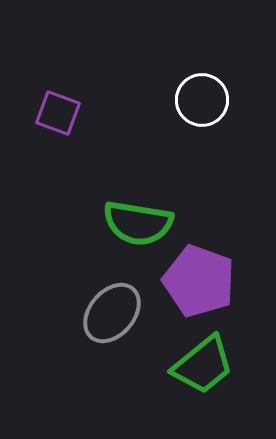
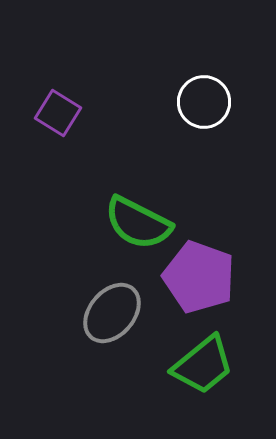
white circle: moved 2 px right, 2 px down
purple square: rotated 12 degrees clockwise
green semicircle: rotated 18 degrees clockwise
purple pentagon: moved 4 px up
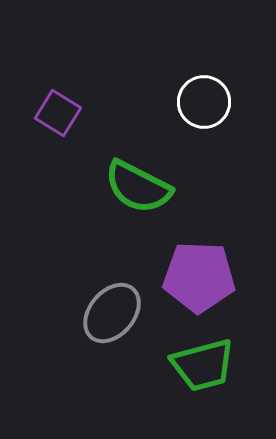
green semicircle: moved 36 px up
purple pentagon: rotated 18 degrees counterclockwise
green trapezoid: rotated 24 degrees clockwise
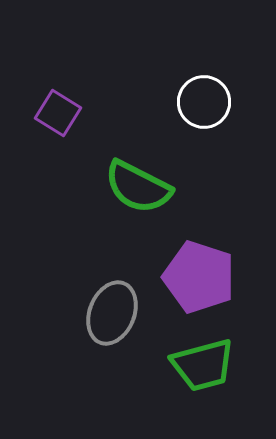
purple pentagon: rotated 16 degrees clockwise
gray ellipse: rotated 18 degrees counterclockwise
